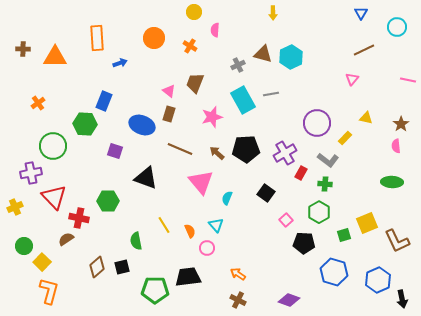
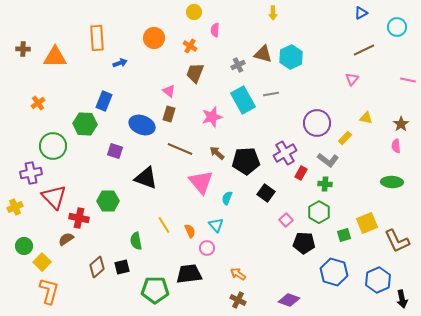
blue triangle at (361, 13): rotated 32 degrees clockwise
brown trapezoid at (195, 83): moved 10 px up
black pentagon at (246, 149): moved 12 px down
black trapezoid at (188, 277): moved 1 px right, 3 px up
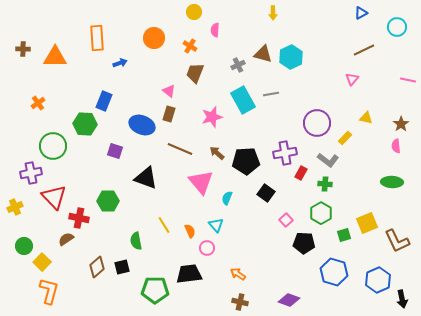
purple cross at (285, 153): rotated 20 degrees clockwise
green hexagon at (319, 212): moved 2 px right, 1 px down
brown cross at (238, 300): moved 2 px right, 2 px down; rotated 14 degrees counterclockwise
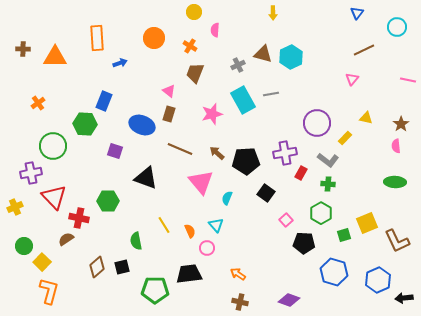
blue triangle at (361, 13): moved 4 px left; rotated 24 degrees counterclockwise
pink star at (212, 117): moved 3 px up
green ellipse at (392, 182): moved 3 px right
green cross at (325, 184): moved 3 px right
black arrow at (402, 299): moved 2 px right, 1 px up; rotated 96 degrees clockwise
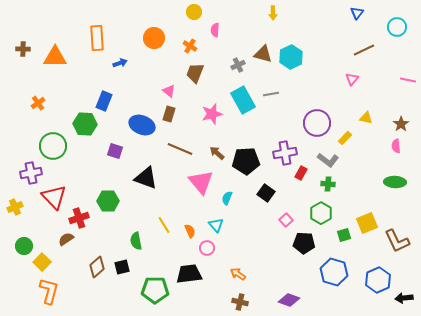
red cross at (79, 218): rotated 30 degrees counterclockwise
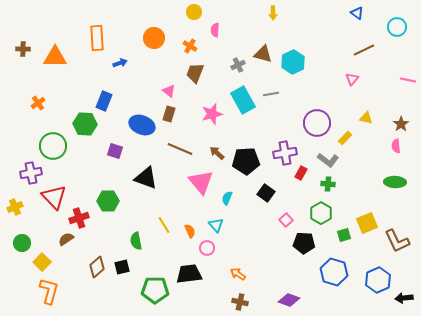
blue triangle at (357, 13): rotated 32 degrees counterclockwise
cyan hexagon at (291, 57): moved 2 px right, 5 px down
green circle at (24, 246): moved 2 px left, 3 px up
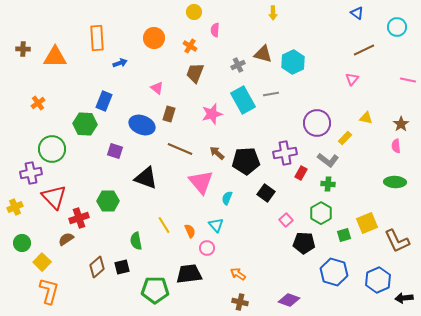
pink triangle at (169, 91): moved 12 px left, 3 px up
green circle at (53, 146): moved 1 px left, 3 px down
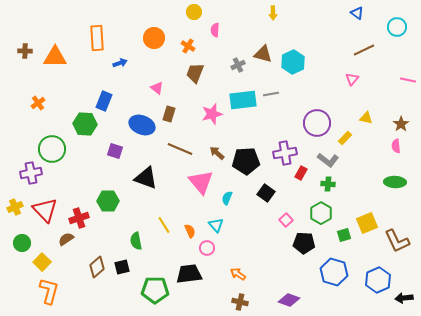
orange cross at (190, 46): moved 2 px left
brown cross at (23, 49): moved 2 px right, 2 px down
cyan rectangle at (243, 100): rotated 68 degrees counterclockwise
red triangle at (54, 197): moved 9 px left, 13 px down
